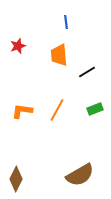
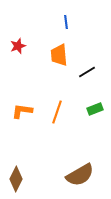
orange line: moved 2 px down; rotated 10 degrees counterclockwise
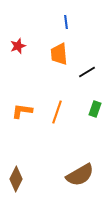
orange trapezoid: moved 1 px up
green rectangle: rotated 49 degrees counterclockwise
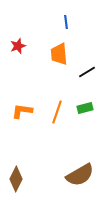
green rectangle: moved 10 px left, 1 px up; rotated 56 degrees clockwise
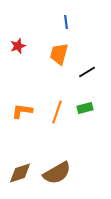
orange trapezoid: rotated 20 degrees clockwise
brown semicircle: moved 23 px left, 2 px up
brown diamond: moved 4 px right, 6 px up; rotated 45 degrees clockwise
